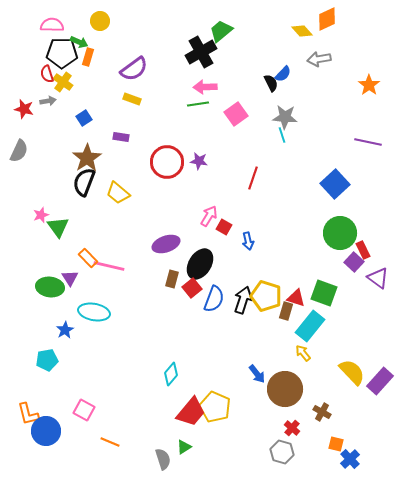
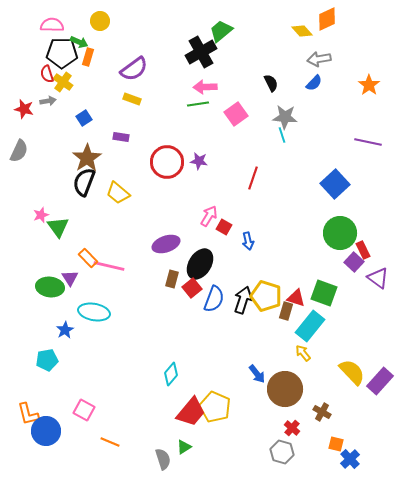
blue semicircle at (283, 74): moved 31 px right, 9 px down
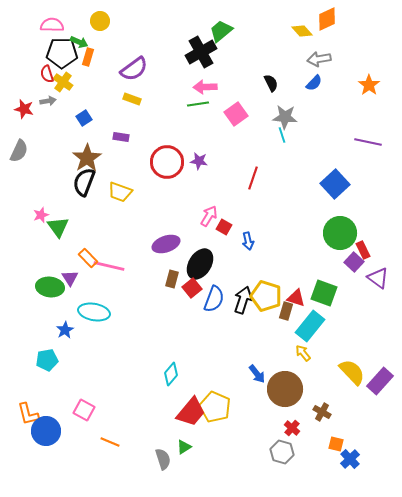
yellow trapezoid at (118, 193): moved 2 px right, 1 px up; rotated 20 degrees counterclockwise
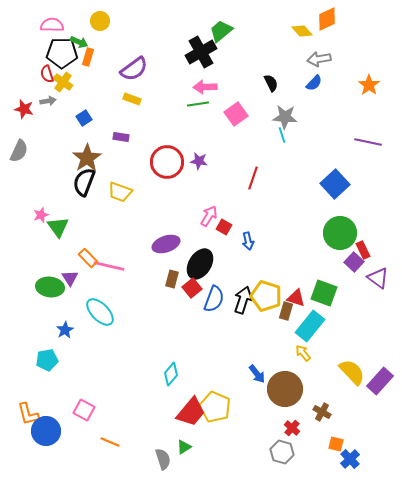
cyan ellipse at (94, 312): moved 6 px right; rotated 36 degrees clockwise
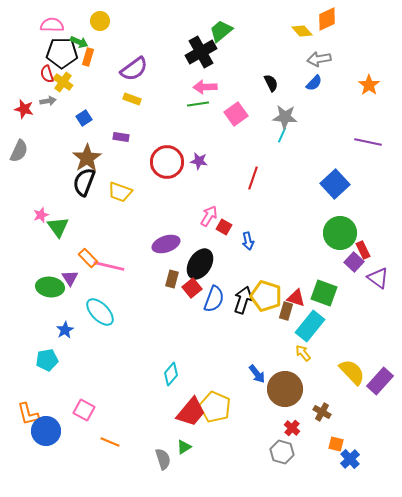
cyan line at (282, 135): rotated 42 degrees clockwise
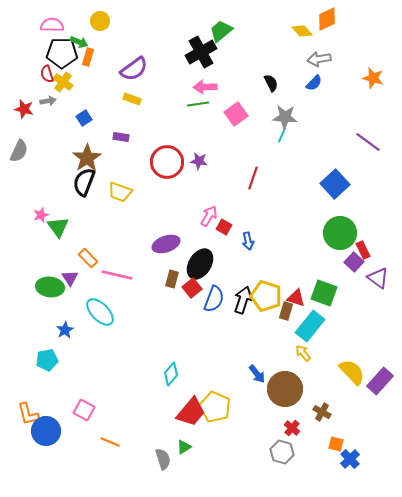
orange star at (369, 85): moved 4 px right, 7 px up; rotated 20 degrees counterclockwise
purple line at (368, 142): rotated 24 degrees clockwise
pink line at (109, 266): moved 8 px right, 9 px down
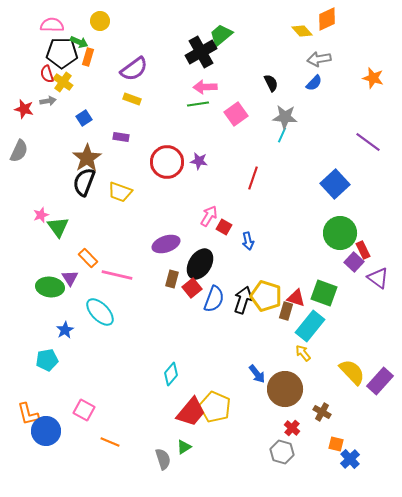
green trapezoid at (221, 31): moved 4 px down
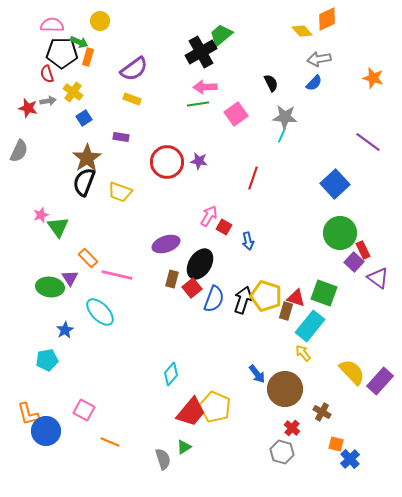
yellow cross at (63, 82): moved 10 px right, 10 px down
red star at (24, 109): moved 4 px right, 1 px up
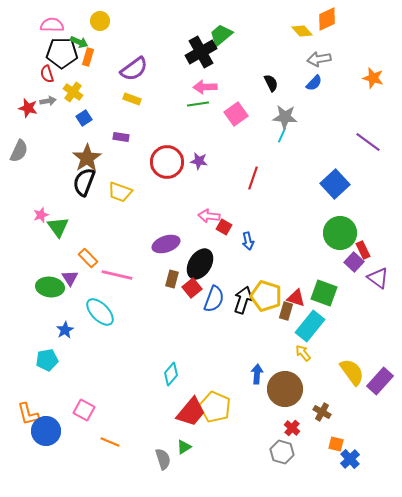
pink arrow at (209, 216): rotated 115 degrees counterclockwise
yellow semicircle at (352, 372): rotated 8 degrees clockwise
blue arrow at (257, 374): rotated 138 degrees counterclockwise
